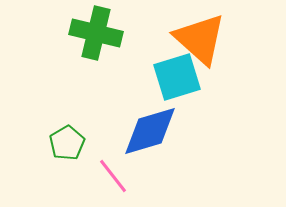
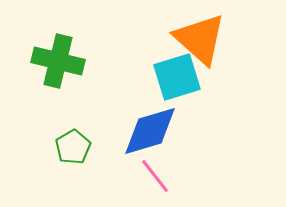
green cross: moved 38 px left, 28 px down
green pentagon: moved 6 px right, 4 px down
pink line: moved 42 px right
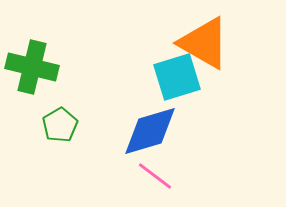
orange triangle: moved 4 px right, 4 px down; rotated 12 degrees counterclockwise
green cross: moved 26 px left, 6 px down
green pentagon: moved 13 px left, 22 px up
pink line: rotated 15 degrees counterclockwise
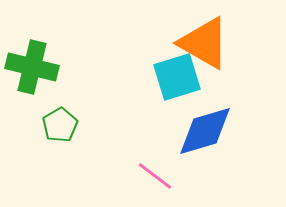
blue diamond: moved 55 px right
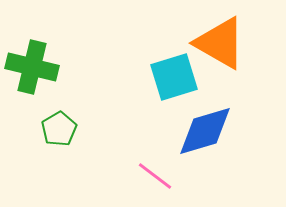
orange triangle: moved 16 px right
cyan square: moved 3 px left
green pentagon: moved 1 px left, 4 px down
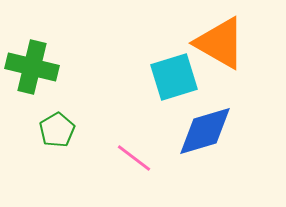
green pentagon: moved 2 px left, 1 px down
pink line: moved 21 px left, 18 px up
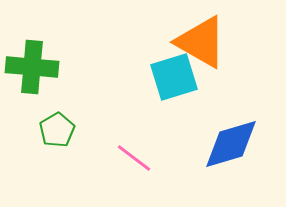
orange triangle: moved 19 px left, 1 px up
green cross: rotated 9 degrees counterclockwise
blue diamond: moved 26 px right, 13 px down
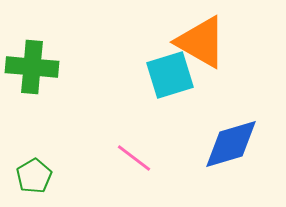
cyan square: moved 4 px left, 2 px up
green pentagon: moved 23 px left, 46 px down
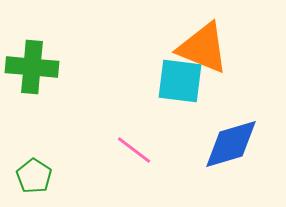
orange triangle: moved 2 px right, 6 px down; rotated 8 degrees counterclockwise
cyan square: moved 10 px right, 6 px down; rotated 24 degrees clockwise
pink line: moved 8 px up
green pentagon: rotated 8 degrees counterclockwise
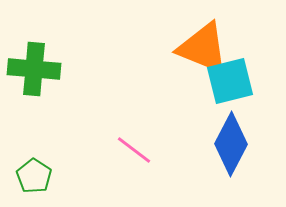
green cross: moved 2 px right, 2 px down
cyan square: moved 50 px right; rotated 21 degrees counterclockwise
blue diamond: rotated 46 degrees counterclockwise
